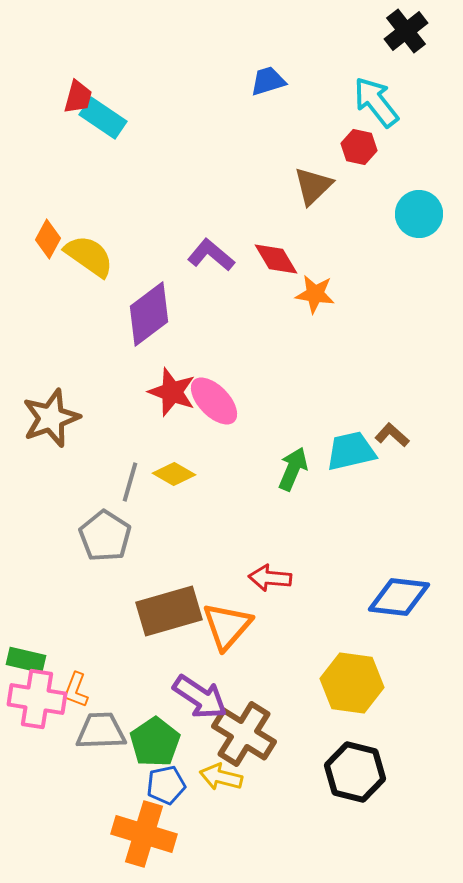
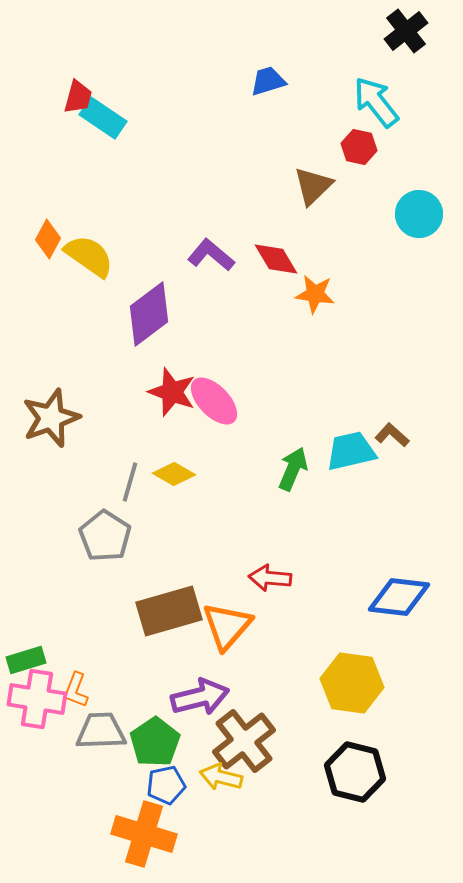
green rectangle: rotated 30 degrees counterclockwise
purple arrow: rotated 48 degrees counterclockwise
brown cross: moved 7 px down; rotated 20 degrees clockwise
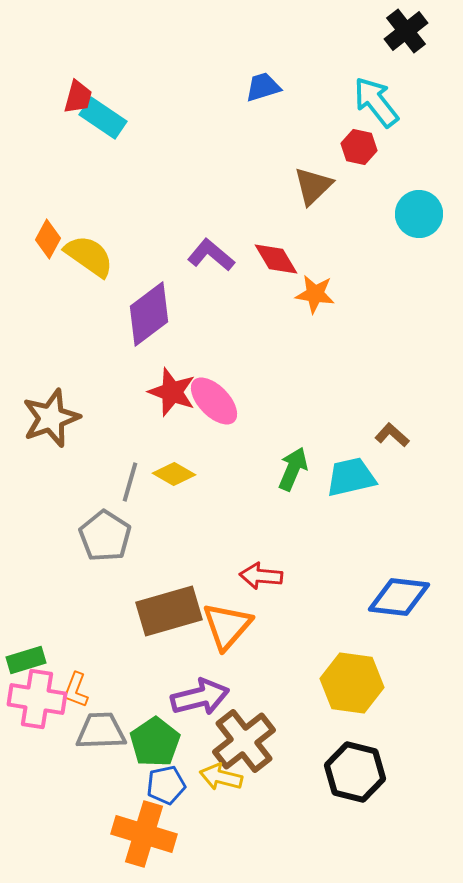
blue trapezoid: moved 5 px left, 6 px down
cyan trapezoid: moved 26 px down
red arrow: moved 9 px left, 2 px up
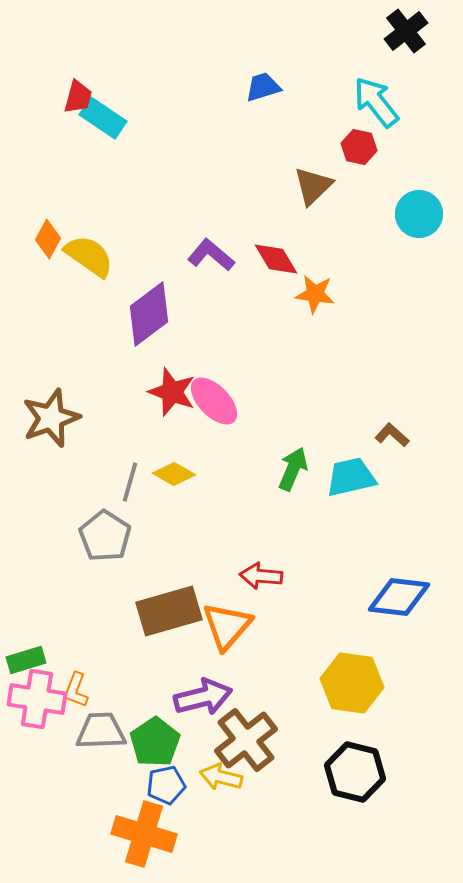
purple arrow: moved 3 px right
brown cross: moved 2 px right, 1 px up
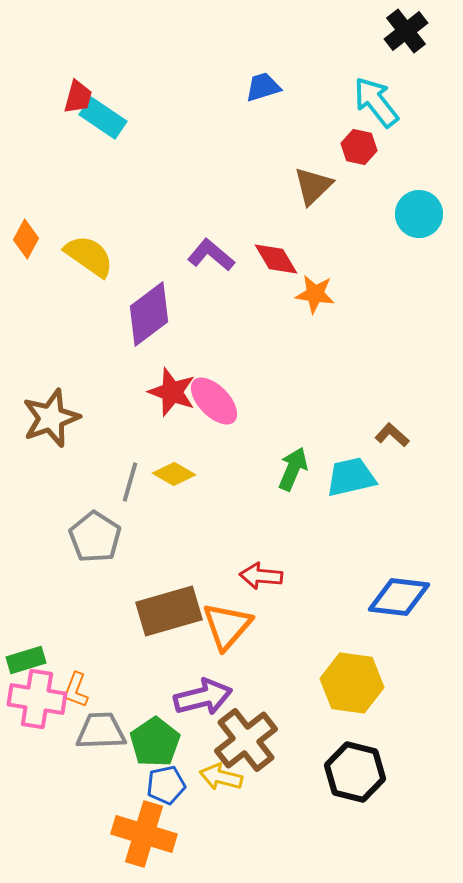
orange diamond: moved 22 px left
gray pentagon: moved 10 px left, 1 px down
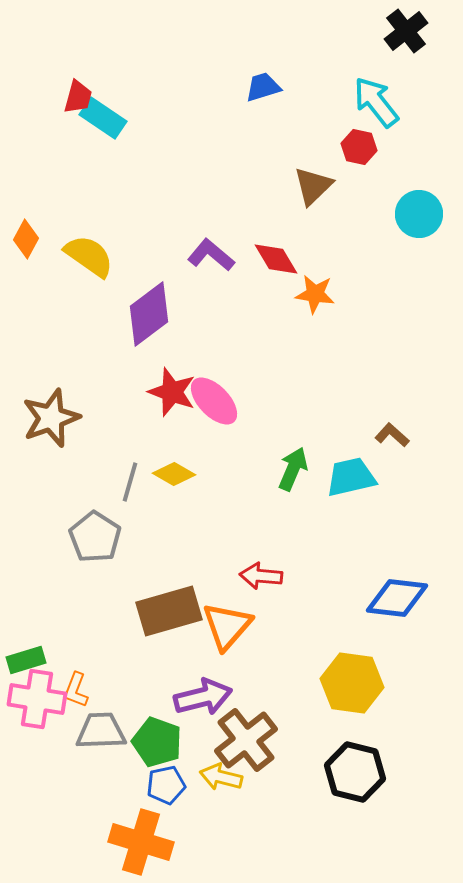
blue diamond: moved 2 px left, 1 px down
green pentagon: moved 2 px right; rotated 18 degrees counterclockwise
orange cross: moved 3 px left, 8 px down
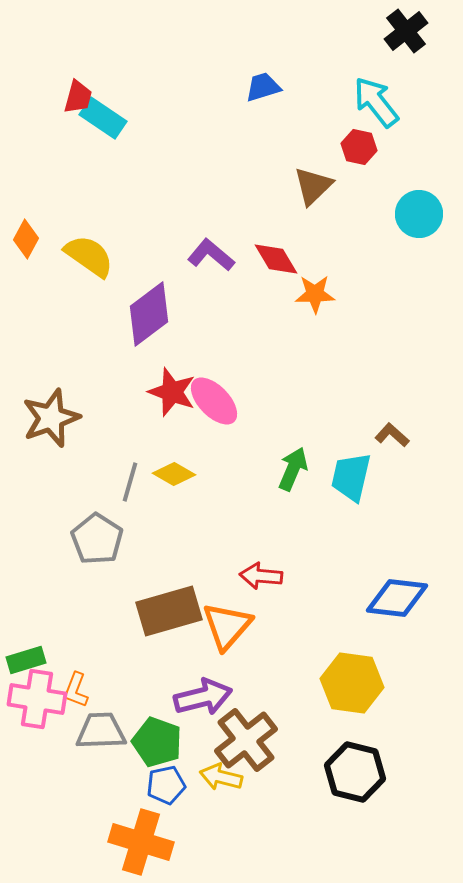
orange star: rotated 9 degrees counterclockwise
cyan trapezoid: rotated 64 degrees counterclockwise
gray pentagon: moved 2 px right, 2 px down
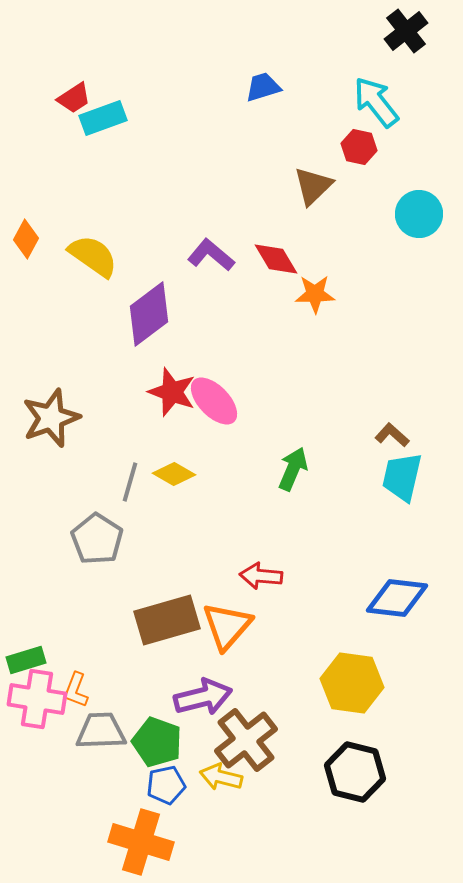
red trapezoid: moved 4 px left, 1 px down; rotated 42 degrees clockwise
cyan rectangle: rotated 54 degrees counterclockwise
yellow semicircle: moved 4 px right
cyan trapezoid: moved 51 px right
brown rectangle: moved 2 px left, 9 px down
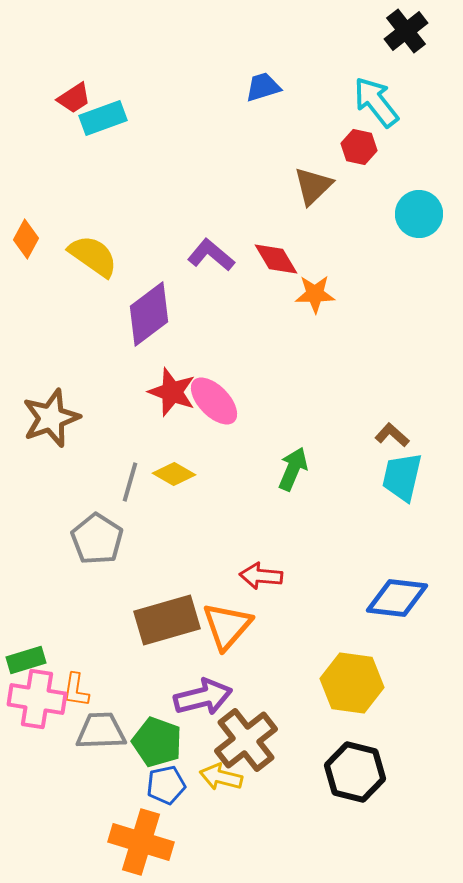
orange L-shape: rotated 12 degrees counterclockwise
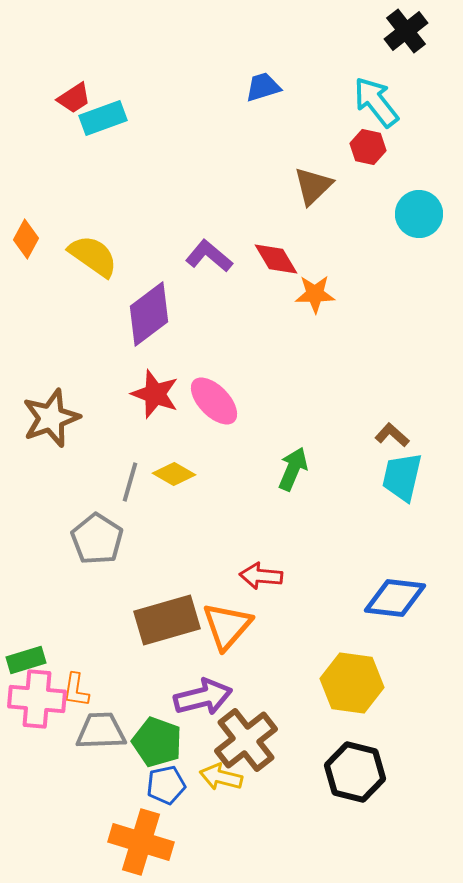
red hexagon: moved 9 px right
purple L-shape: moved 2 px left, 1 px down
red star: moved 17 px left, 2 px down
blue diamond: moved 2 px left
pink cross: rotated 4 degrees counterclockwise
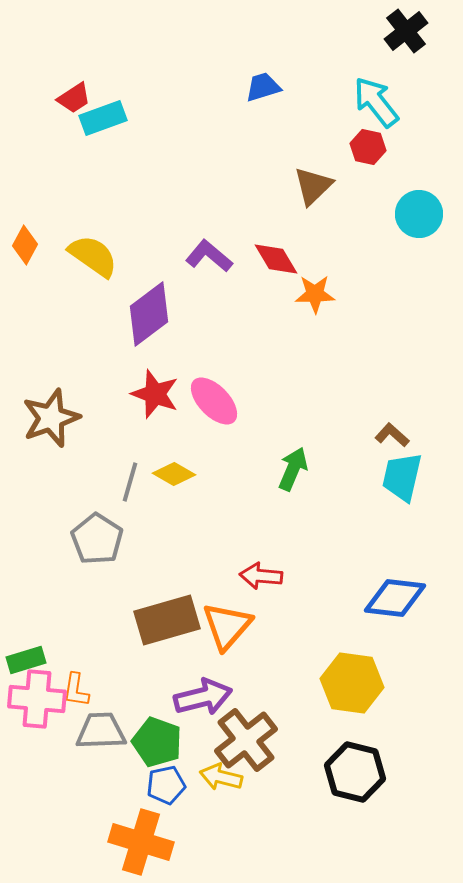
orange diamond: moved 1 px left, 6 px down
